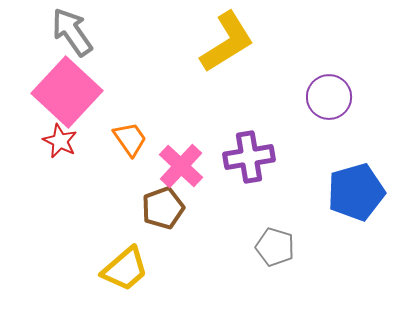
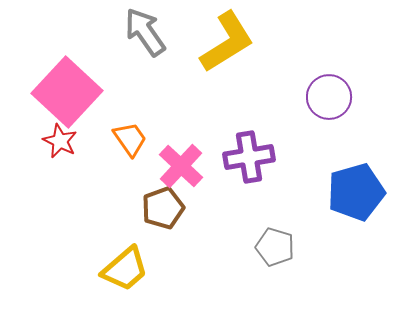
gray arrow: moved 73 px right
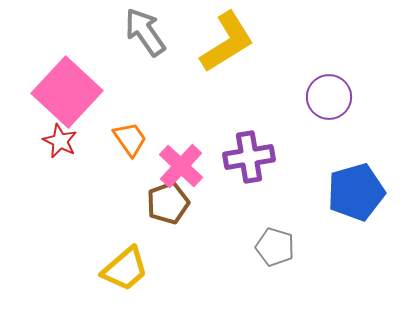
brown pentagon: moved 5 px right, 5 px up
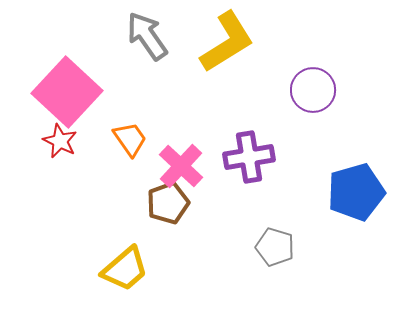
gray arrow: moved 2 px right, 4 px down
purple circle: moved 16 px left, 7 px up
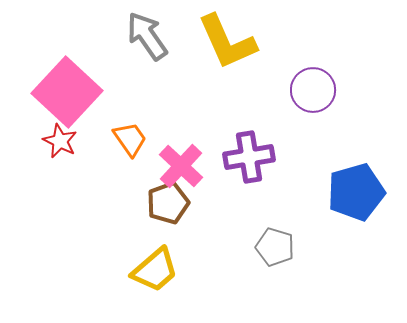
yellow L-shape: rotated 98 degrees clockwise
yellow trapezoid: moved 30 px right, 1 px down
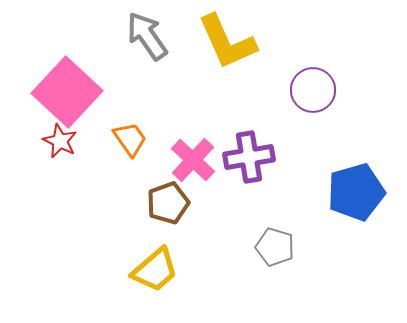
pink cross: moved 12 px right, 6 px up
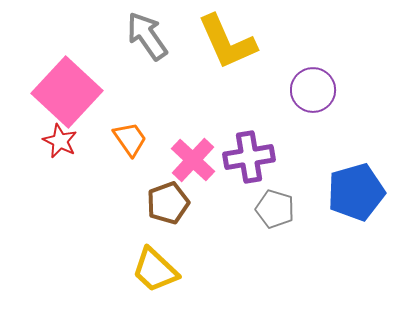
gray pentagon: moved 38 px up
yellow trapezoid: rotated 84 degrees clockwise
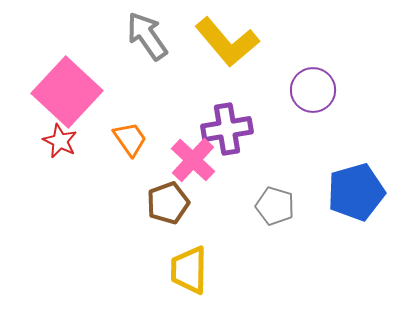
yellow L-shape: rotated 16 degrees counterclockwise
purple cross: moved 22 px left, 28 px up
gray pentagon: moved 3 px up
yellow trapezoid: moved 34 px right; rotated 48 degrees clockwise
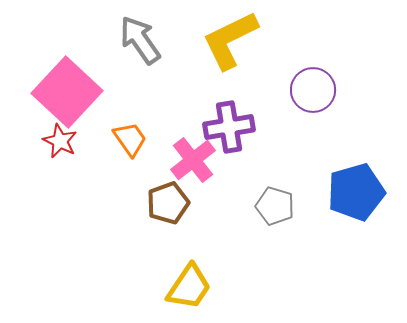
gray arrow: moved 7 px left, 4 px down
yellow L-shape: moved 3 px right, 2 px up; rotated 104 degrees clockwise
purple cross: moved 2 px right, 2 px up
pink cross: rotated 9 degrees clockwise
yellow trapezoid: moved 17 px down; rotated 147 degrees counterclockwise
